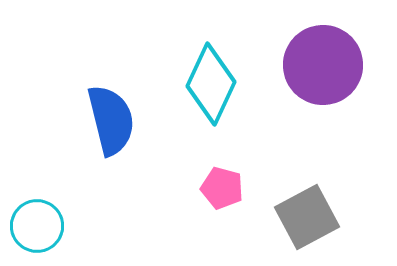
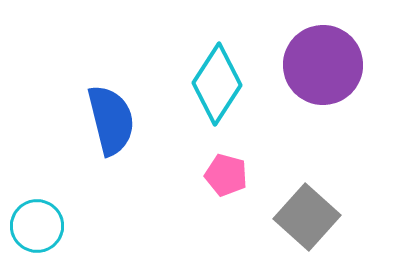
cyan diamond: moved 6 px right; rotated 8 degrees clockwise
pink pentagon: moved 4 px right, 13 px up
gray square: rotated 20 degrees counterclockwise
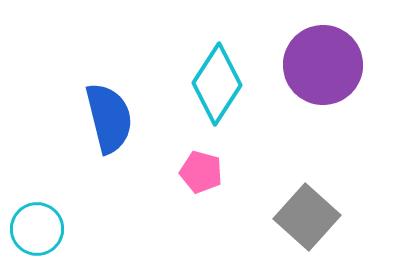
blue semicircle: moved 2 px left, 2 px up
pink pentagon: moved 25 px left, 3 px up
cyan circle: moved 3 px down
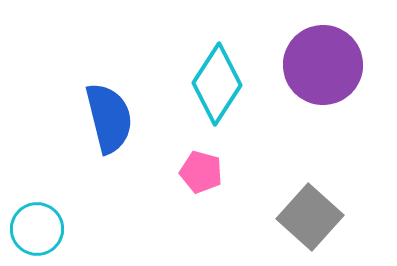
gray square: moved 3 px right
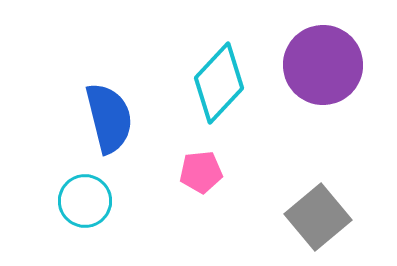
cyan diamond: moved 2 px right, 1 px up; rotated 10 degrees clockwise
pink pentagon: rotated 21 degrees counterclockwise
gray square: moved 8 px right; rotated 8 degrees clockwise
cyan circle: moved 48 px right, 28 px up
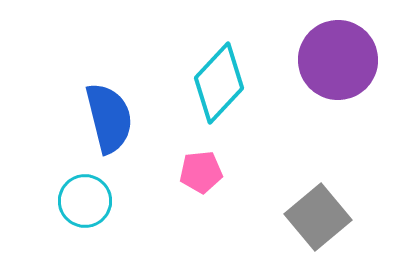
purple circle: moved 15 px right, 5 px up
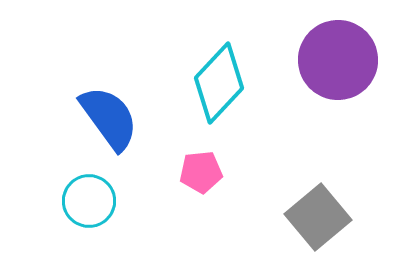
blue semicircle: rotated 22 degrees counterclockwise
cyan circle: moved 4 px right
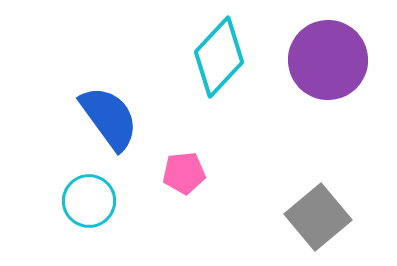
purple circle: moved 10 px left
cyan diamond: moved 26 px up
pink pentagon: moved 17 px left, 1 px down
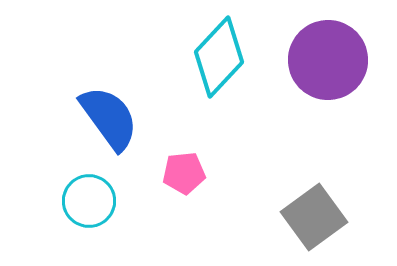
gray square: moved 4 px left; rotated 4 degrees clockwise
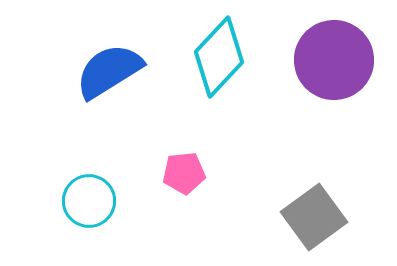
purple circle: moved 6 px right
blue semicircle: moved 47 px up; rotated 86 degrees counterclockwise
